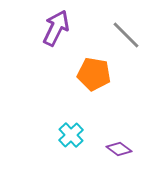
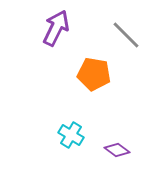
cyan cross: rotated 15 degrees counterclockwise
purple diamond: moved 2 px left, 1 px down
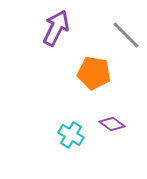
orange pentagon: moved 1 px up
purple diamond: moved 5 px left, 26 px up
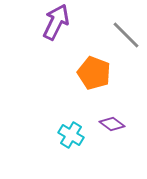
purple arrow: moved 6 px up
orange pentagon: rotated 12 degrees clockwise
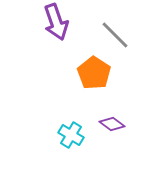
purple arrow: rotated 135 degrees clockwise
gray line: moved 11 px left
orange pentagon: rotated 12 degrees clockwise
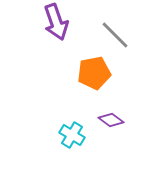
orange pentagon: rotated 28 degrees clockwise
purple diamond: moved 1 px left, 4 px up
cyan cross: moved 1 px right
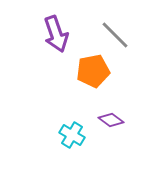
purple arrow: moved 12 px down
orange pentagon: moved 1 px left, 2 px up
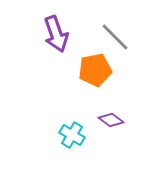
gray line: moved 2 px down
orange pentagon: moved 2 px right, 1 px up
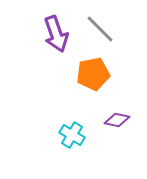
gray line: moved 15 px left, 8 px up
orange pentagon: moved 2 px left, 4 px down
purple diamond: moved 6 px right; rotated 25 degrees counterclockwise
